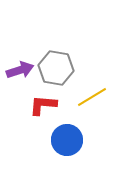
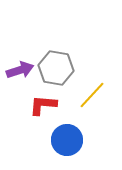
yellow line: moved 2 px up; rotated 16 degrees counterclockwise
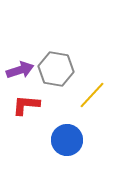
gray hexagon: moved 1 px down
red L-shape: moved 17 px left
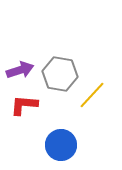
gray hexagon: moved 4 px right, 5 px down
red L-shape: moved 2 px left
blue circle: moved 6 px left, 5 px down
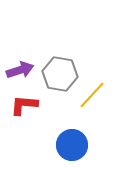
blue circle: moved 11 px right
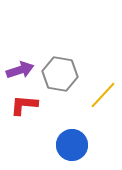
yellow line: moved 11 px right
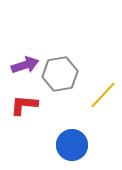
purple arrow: moved 5 px right, 5 px up
gray hexagon: rotated 20 degrees counterclockwise
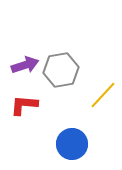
gray hexagon: moved 1 px right, 4 px up
blue circle: moved 1 px up
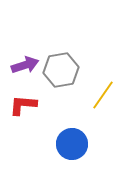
yellow line: rotated 8 degrees counterclockwise
red L-shape: moved 1 px left
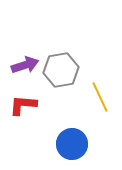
yellow line: moved 3 px left, 2 px down; rotated 60 degrees counterclockwise
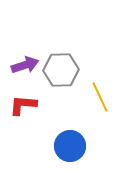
gray hexagon: rotated 8 degrees clockwise
blue circle: moved 2 px left, 2 px down
